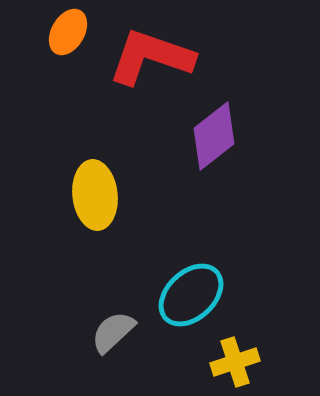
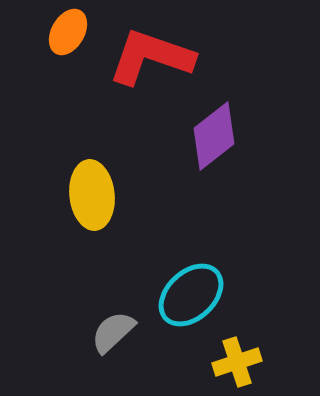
yellow ellipse: moved 3 px left
yellow cross: moved 2 px right
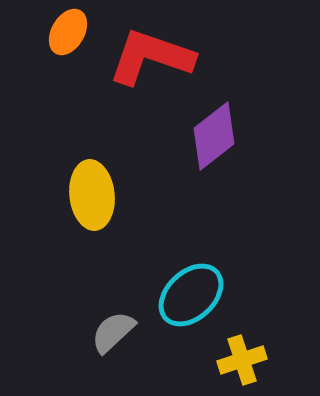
yellow cross: moved 5 px right, 2 px up
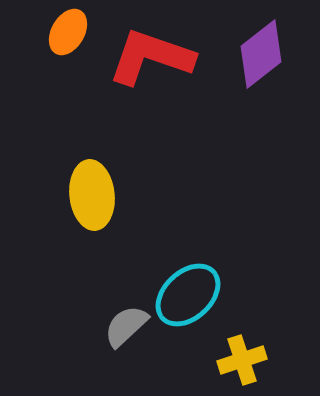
purple diamond: moved 47 px right, 82 px up
cyan ellipse: moved 3 px left
gray semicircle: moved 13 px right, 6 px up
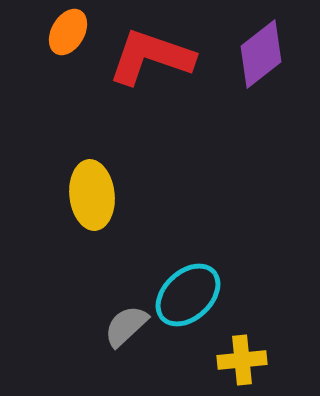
yellow cross: rotated 12 degrees clockwise
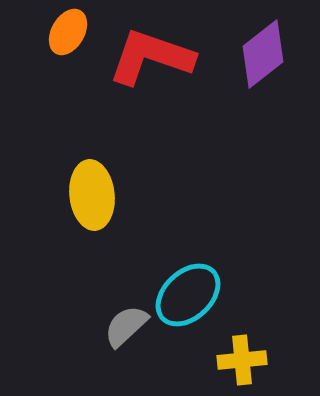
purple diamond: moved 2 px right
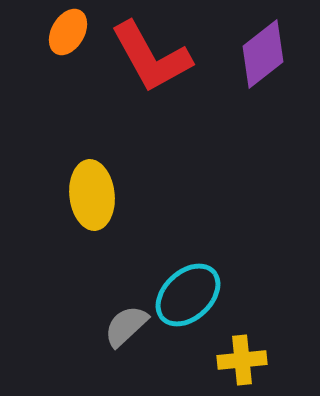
red L-shape: rotated 138 degrees counterclockwise
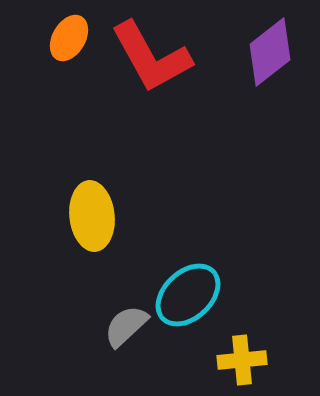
orange ellipse: moved 1 px right, 6 px down
purple diamond: moved 7 px right, 2 px up
yellow ellipse: moved 21 px down
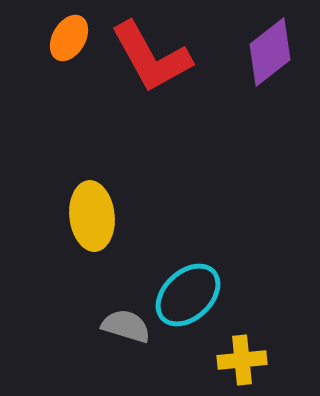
gray semicircle: rotated 60 degrees clockwise
